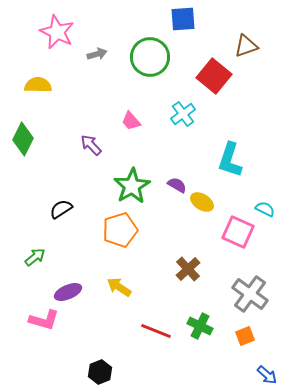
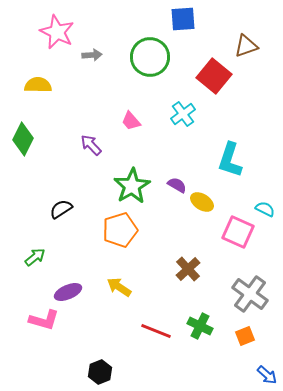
gray arrow: moved 5 px left, 1 px down; rotated 12 degrees clockwise
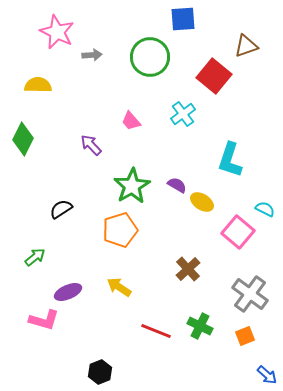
pink square: rotated 16 degrees clockwise
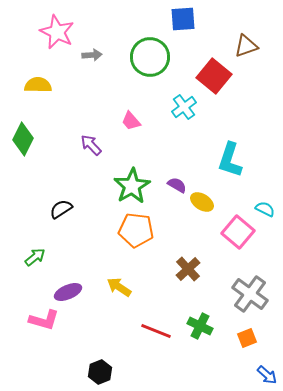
cyan cross: moved 1 px right, 7 px up
orange pentagon: moved 16 px right; rotated 24 degrees clockwise
orange square: moved 2 px right, 2 px down
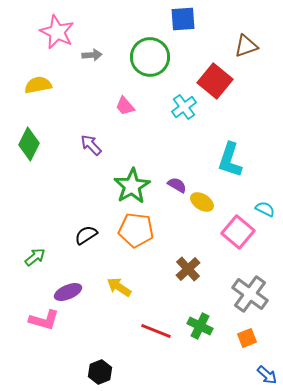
red square: moved 1 px right, 5 px down
yellow semicircle: rotated 12 degrees counterclockwise
pink trapezoid: moved 6 px left, 15 px up
green diamond: moved 6 px right, 5 px down
black semicircle: moved 25 px right, 26 px down
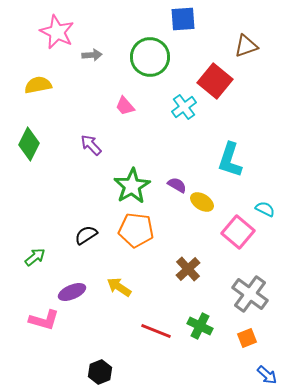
purple ellipse: moved 4 px right
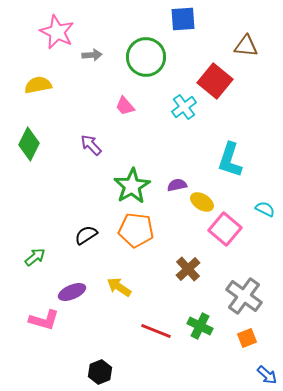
brown triangle: rotated 25 degrees clockwise
green circle: moved 4 px left
purple semicircle: rotated 42 degrees counterclockwise
pink square: moved 13 px left, 3 px up
gray cross: moved 6 px left, 2 px down
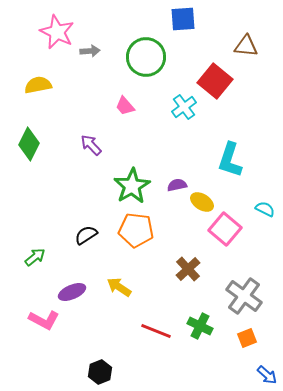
gray arrow: moved 2 px left, 4 px up
pink L-shape: rotated 12 degrees clockwise
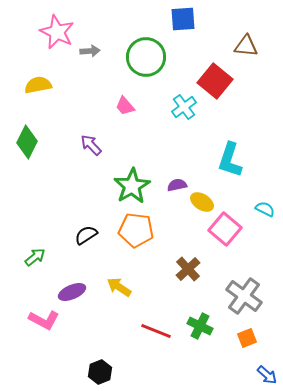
green diamond: moved 2 px left, 2 px up
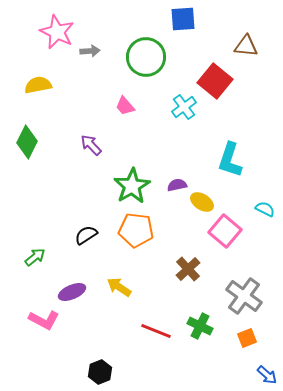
pink square: moved 2 px down
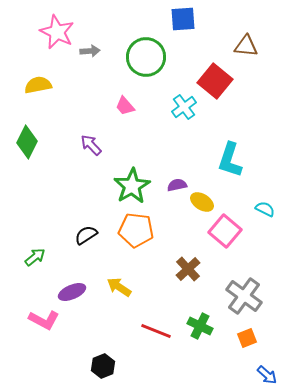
black hexagon: moved 3 px right, 6 px up
